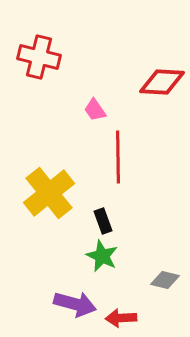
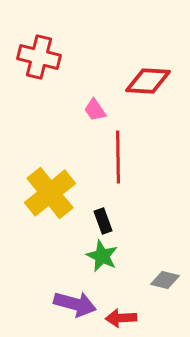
red diamond: moved 14 px left, 1 px up
yellow cross: moved 1 px right
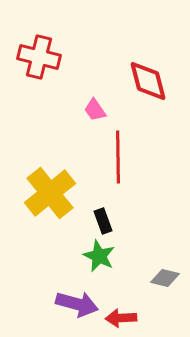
red diamond: rotated 72 degrees clockwise
green star: moved 3 px left
gray diamond: moved 2 px up
purple arrow: moved 2 px right
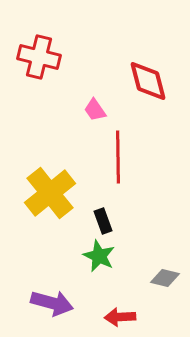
purple arrow: moved 25 px left, 1 px up
red arrow: moved 1 px left, 1 px up
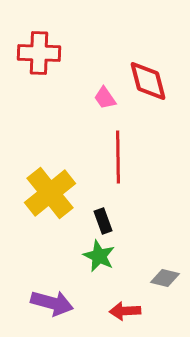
red cross: moved 4 px up; rotated 12 degrees counterclockwise
pink trapezoid: moved 10 px right, 12 px up
red arrow: moved 5 px right, 6 px up
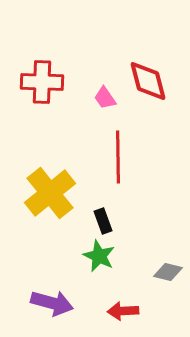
red cross: moved 3 px right, 29 px down
gray diamond: moved 3 px right, 6 px up
red arrow: moved 2 px left
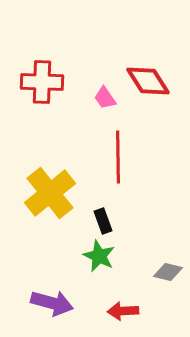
red diamond: rotated 18 degrees counterclockwise
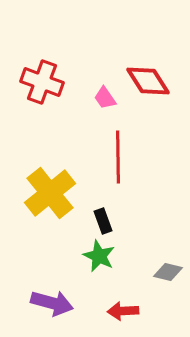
red cross: rotated 18 degrees clockwise
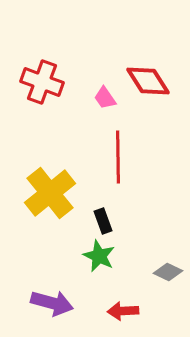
gray diamond: rotated 12 degrees clockwise
